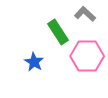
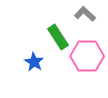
green rectangle: moved 5 px down
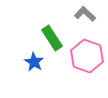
green rectangle: moved 6 px left, 1 px down
pink hexagon: rotated 20 degrees clockwise
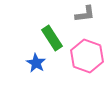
gray L-shape: rotated 130 degrees clockwise
blue star: moved 2 px right, 1 px down
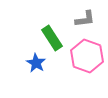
gray L-shape: moved 5 px down
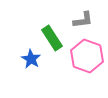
gray L-shape: moved 2 px left, 1 px down
blue star: moved 5 px left, 4 px up
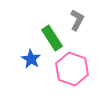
gray L-shape: moved 6 px left; rotated 55 degrees counterclockwise
pink hexagon: moved 15 px left, 13 px down
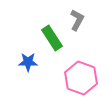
blue star: moved 3 px left, 3 px down; rotated 30 degrees counterclockwise
pink hexagon: moved 9 px right, 9 px down
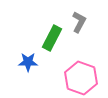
gray L-shape: moved 2 px right, 2 px down
green rectangle: rotated 60 degrees clockwise
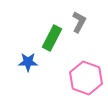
pink hexagon: moved 5 px right
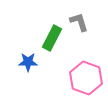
gray L-shape: rotated 45 degrees counterclockwise
